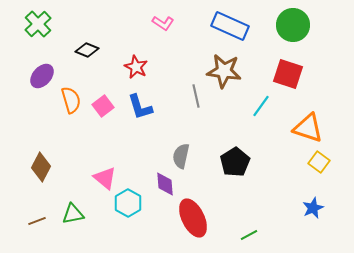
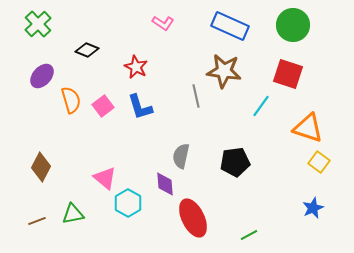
black pentagon: rotated 24 degrees clockwise
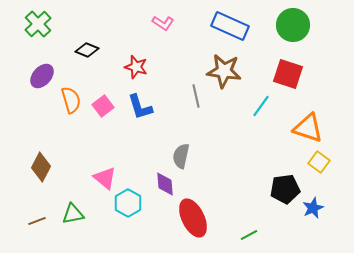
red star: rotated 10 degrees counterclockwise
black pentagon: moved 50 px right, 27 px down
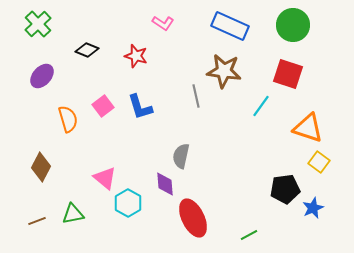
red star: moved 11 px up
orange semicircle: moved 3 px left, 19 px down
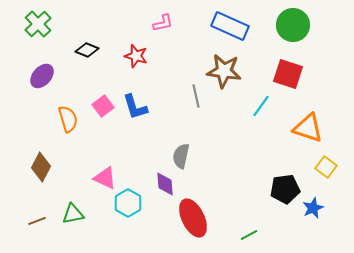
pink L-shape: rotated 45 degrees counterclockwise
blue L-shape: moved 5 px left
yellow square: moved 7 px right, 5 px down
pink triangle: rotated 15 degrees counterclockwise
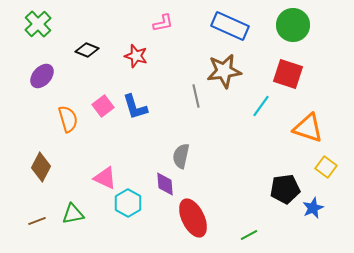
brown star: rotated 16 degrees counterclockwise
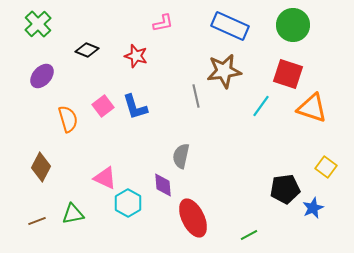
orange triangle: moved 4 px right, 20 px up
purple diamond: moved 2 px left, 1 px down
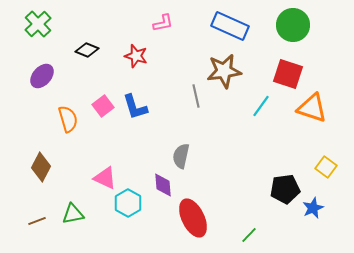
green line: rotated 18 degrees counterclockwise
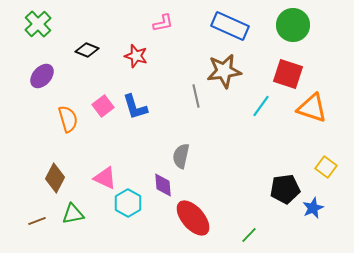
brown diamond: moved 14 px right, 11 px down
red ellipse: rotated 15 degrees counterclockwise
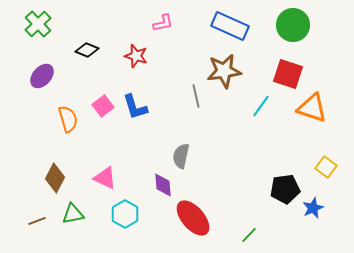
cyan hexagon: moved 3 px left, 11 px down
